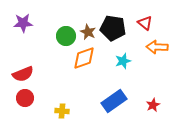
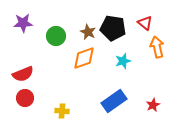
green circle: moved 10 px left
orange arrow: rotated 75 degrees clockwise
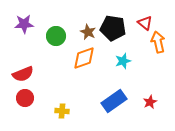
purple star: moved 1 px right, 1 px down
orange arrow: moved 1 px right, 5 px up
red star: moved 3 px left, 3 px up
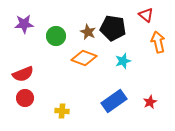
red triangle: moved 1 px right, 8 px up
orange diamond: rotated 40 degrees clockwise
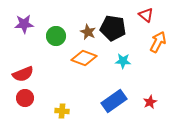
orange arrow: rotated 40 degrees clockwise
cyan star: rotated 21 degrees clockwise
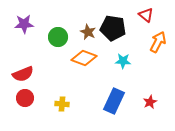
green circle: moved 2 px right, 1 px down
blue rectangle: rotated 30 degrees counterclockwise
yellow cross: moved 7 px up
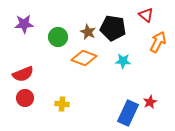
blue rectangle: moved 14 px right, 12 px down
